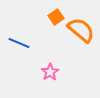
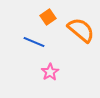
orange square: moved 8 px left
blue line: moved 15 px right, 1 px up
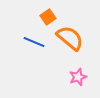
orange semicircle: moved 11 px left, 8 px down
pink star: moved 28 px right, 5 px down; rotated 12 degrees clockwise
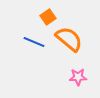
orange semicircle: moved 1 px left, 1 px down
pink star: rotated 18 degrees clockwise
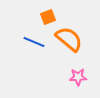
orange square: rotated 14 degrees clockwise
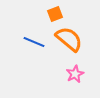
orange square: moved 7 px right, 3 px up
pink star: moved 3 px left, 3 px up; rotated 24 degrees counterclockwise
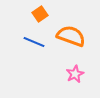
orange square: moved 15 px left; rotated 14 degrees counterclockwise
orange semicircle: moved 2 px right, 3 px up; rotated 20 degrees counterclockwise
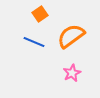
orange semicircle: rotated 56 degrees counterclockwise
pink star: moved 3 px left, 1 px up
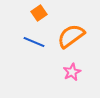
orange square: moved 1 px left, 1 px up
pink star: moved 1 px up
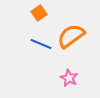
blue line: moved 7 px right, 2 px down
pink star: moved 3 px left, 6 px down; rotated 18 degrees counterclockwise
